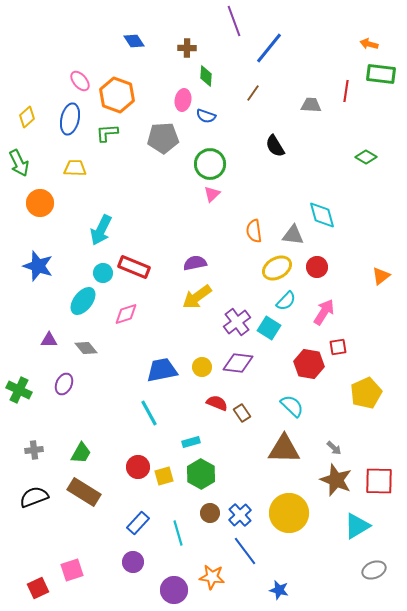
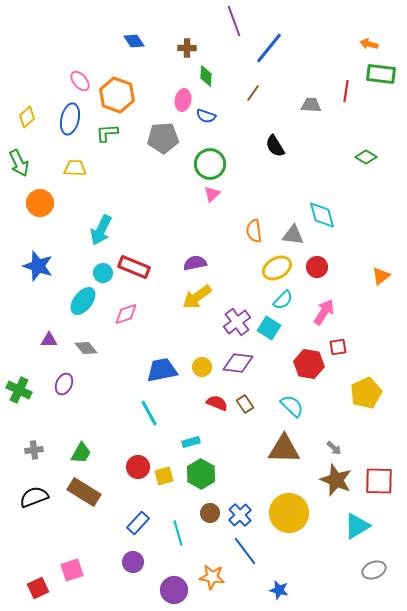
cyan semicircle at (286, 301): moved 3 px left, 1 px up
brown rectangle at (242, 413): moved 3 px right, 9 px up
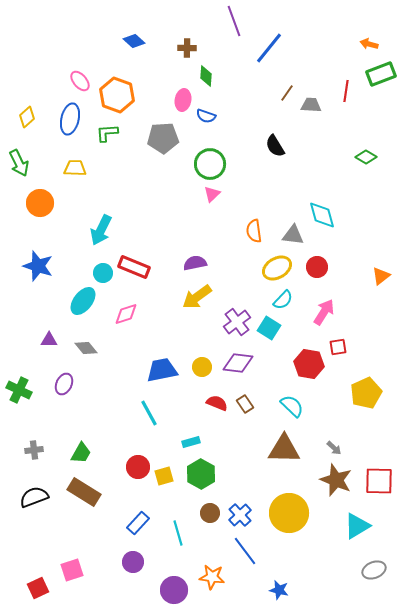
blue diamond at (134, 41): rotated 15 degrees counterclockwise
green rectangle at (381, 74): rotated 28 degrees counterclockwise
brown line at (253, 93): moved 34 px right
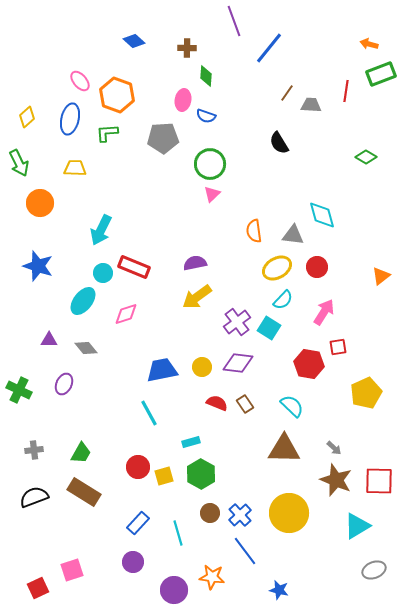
black semicircle at (275, 146): moved 4 px right, 3 px up
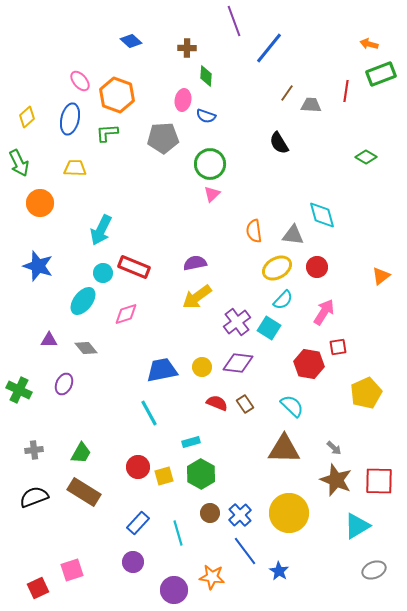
blue diamond at (134, 41): moved 3 px left
blue star at (279, 590): moved 19 px up; rotated 18 degrees clockwise
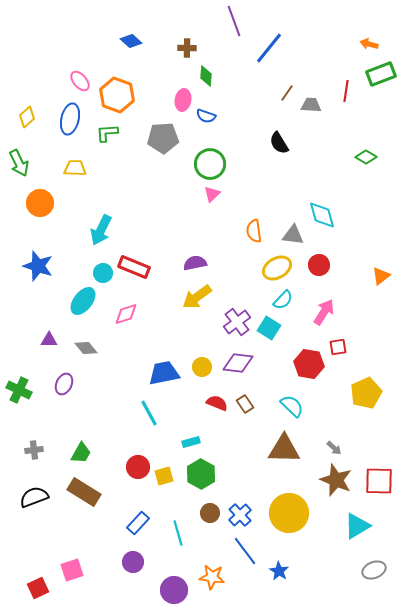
red circle at (317, 267): moved 2 px right, 2 px up
blue trapezoid at (162, 370): moved 2 px right, 3 px down
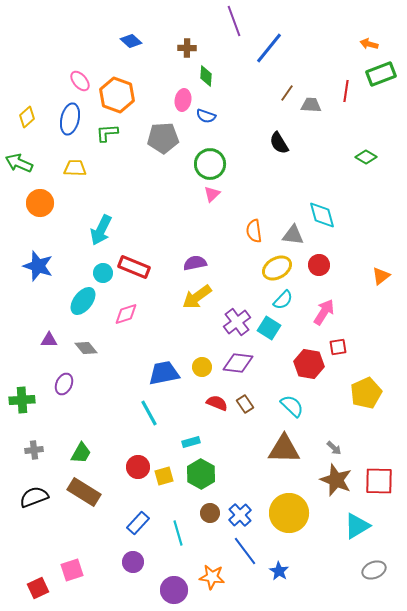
green arrow at (19, 163): rotated 140 degrees clockwise
green cross at (19, 390): moved 3 px right, 10 px down; rotated 30 degrees counterclockwise
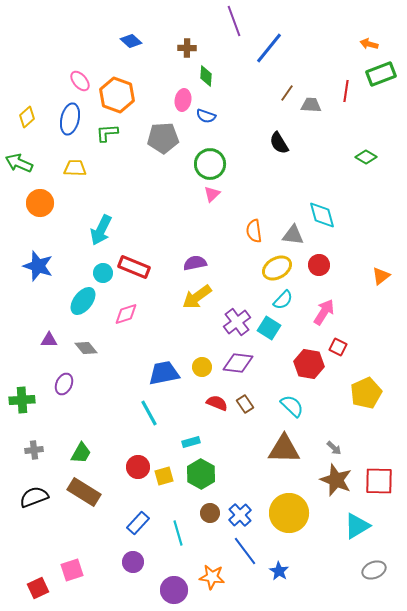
red square at (338, 347): rotated 36 degrees clockwise
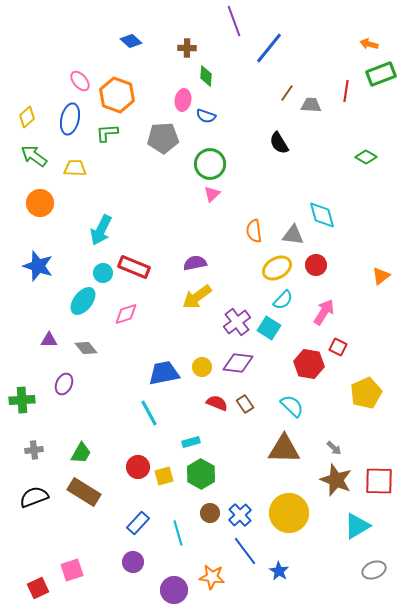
green arrow at (19, 163): moved 15 px right, 7 px up; rotated 12 degrees clockwise
red circle at (319, 265): moved 3 px left
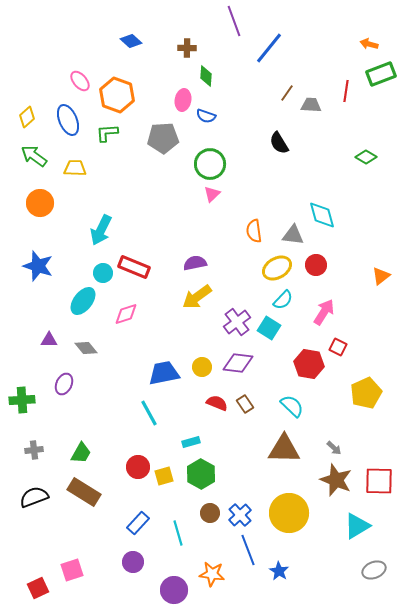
blue ellipse at (70, 119): moved 2 px left, 1 px down; rotated 36 degrees counterclockwise
blue line at (245, 551): moved 3 px right, 1 px up; rotated 16 degrees clockwise
orange star at (212, 577): moved 3 px up
